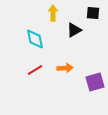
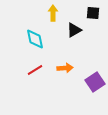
purple square: rotated 18 degrees counterclockwise
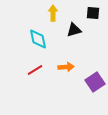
black triangle: rotated 14 degrees clockwise
cyan diamond: moved 3 px right
orange arrow: moved 1 px right, 1 px up
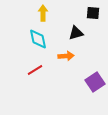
yellow arrow: moved 10 px left
black triangle: moved 2 px right, 3 px down
orange arrow: moved 11 px up
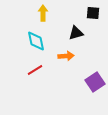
cyan diamond: moved 2 px left, 2 px down
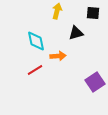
yellow arrow: moved 14 px right, 2 px up; rotated 14 degrees clockwise
orange arrow: moved 8 px left
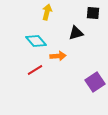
yellow arrow: moved 10 px left, 1 px down
cyan diamond: rotated 30 degrees counterclockwise
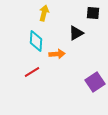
yellow arrow: moved 3 px left, 1 px down
black triangle: rotated 14 degrees counterclockwise
cyan diamond: rotated 45 degrees clockwise
orange arrow: moved 1 px left, 2 px up
red line: moved 3 px left, 2 px down
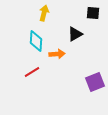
black triangle: moved 1 px left, 1 px down
purple square: rotated 12 degrees clockwise
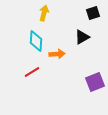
black square: rotated 24 degrees counterclockwise
black triangle: moved 7 px right, 3 px down
